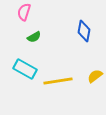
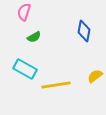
yellow line: moved 2 px left, 4 px down
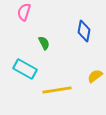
green semicircle: moved 10 px right, 6 px down; rotated 88 degrees counterclockwise
yellow line: moved 1 px right, 5 px down
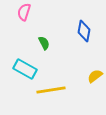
yellow line: moved 6 px left
